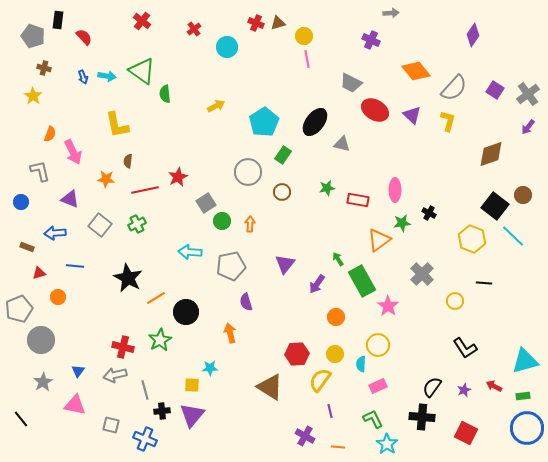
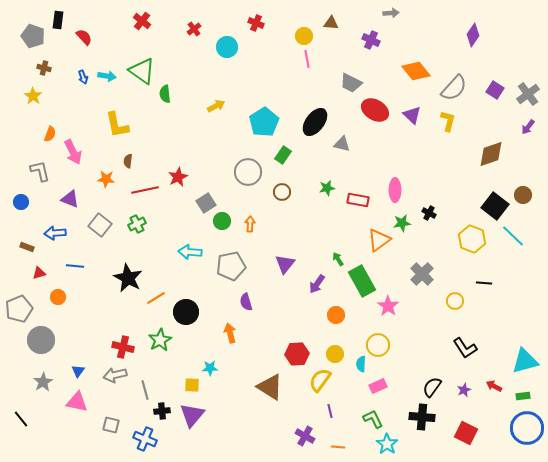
brown triangle at (278, 23): moved 53 px right; rotated 21 degrees clockwise
orange circle at (336, 317): moved 2 px up
pink triangle at (75, 405): moved 2 px right, 3 px up
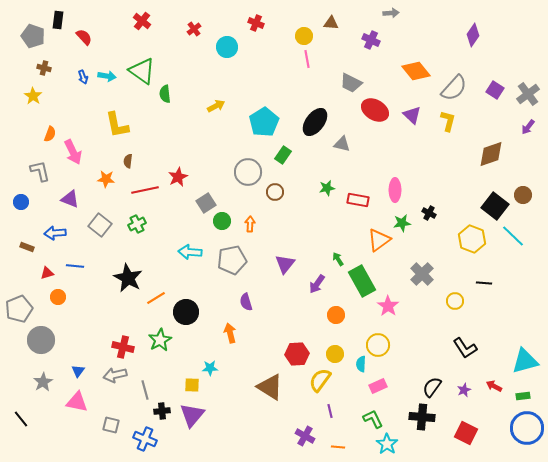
brown circle at (282, 192): moved 7 px left
gray pentagon at (231, 266): moved 1 px right, 6 px up
red triangle at (39, 273): moved 8 px right
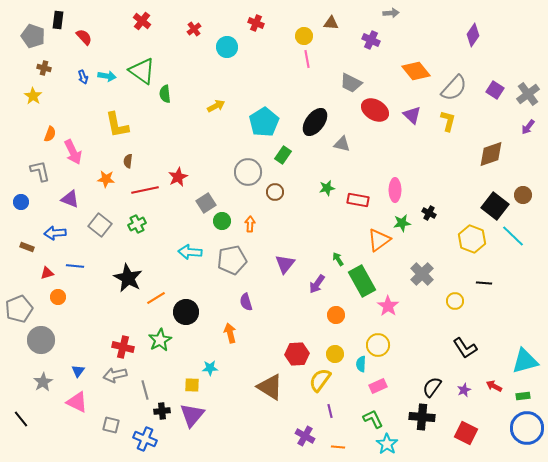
pink triangle at (77, 402): rotated 15 degrees clockwise
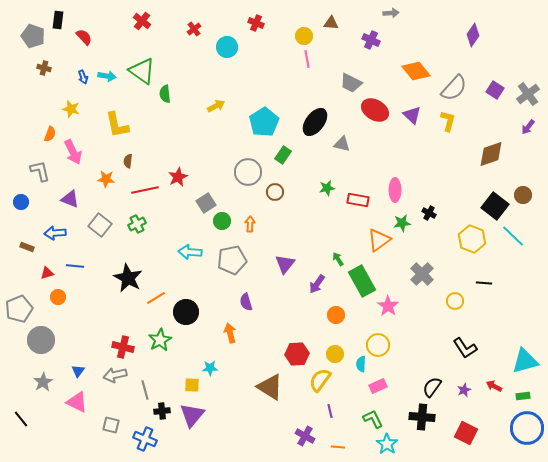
yellow star at (33, 96): moved 38 px right, 13 px down; rotated 18 degrees counterclockwise
